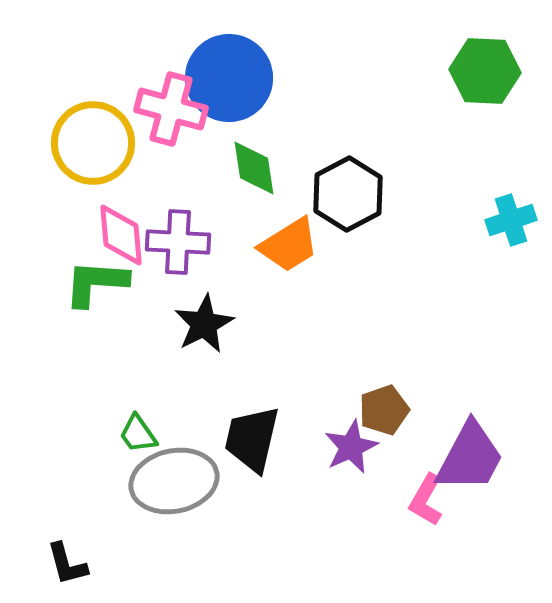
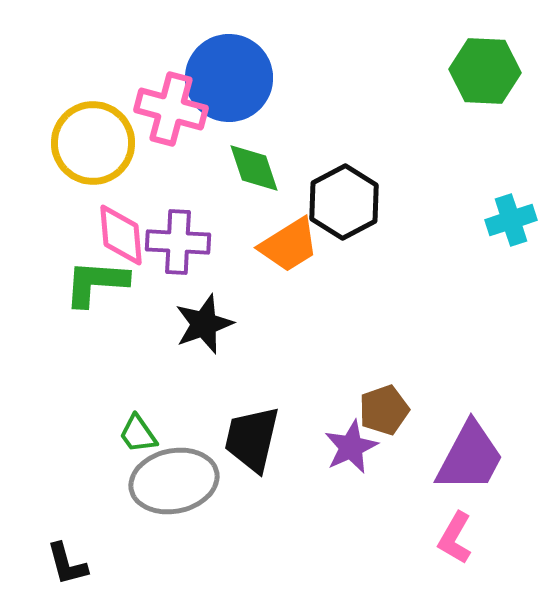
green diamond: rotated 10 degrees counterclockwise
black hexagon: moved 4 px left, 8 px down
black star: rotated 8 degrees clockwise
pink L-shape: moved 29 px right, 38 px down
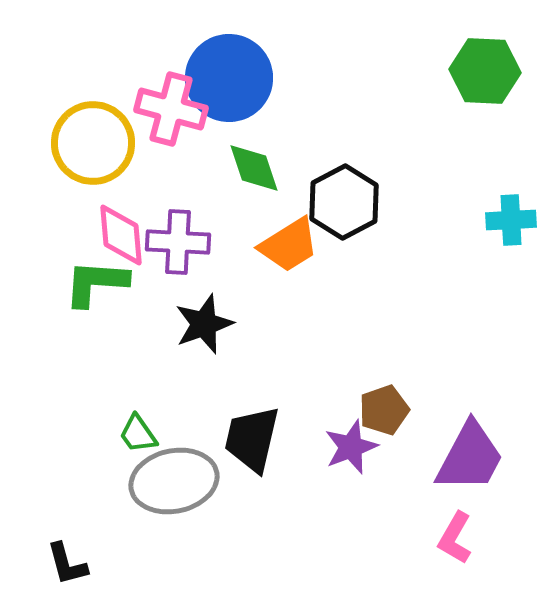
cyan cross: rotated 15 degrees clockwise
purple star: rotated 4 degrees clockwise
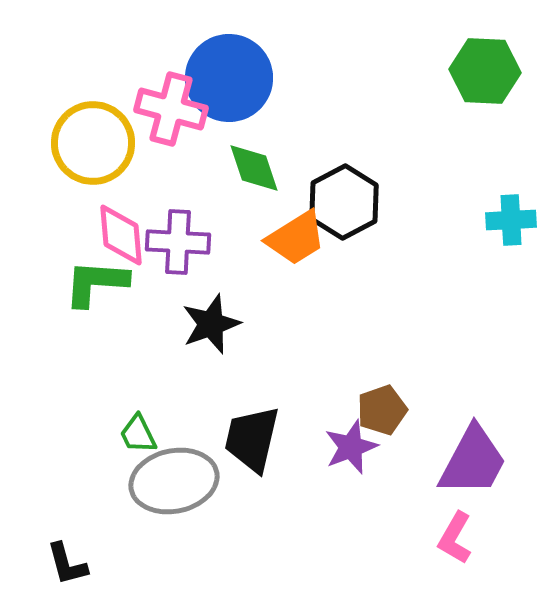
orange trapezoid: moved 7 px right, 7 px up
black star: moved 7 px right
brown pentagon: moved 2 px left
green trapezoid: rotated 9 degrees clockwise
purple trapezoid: moved 3 px right, 4 px down
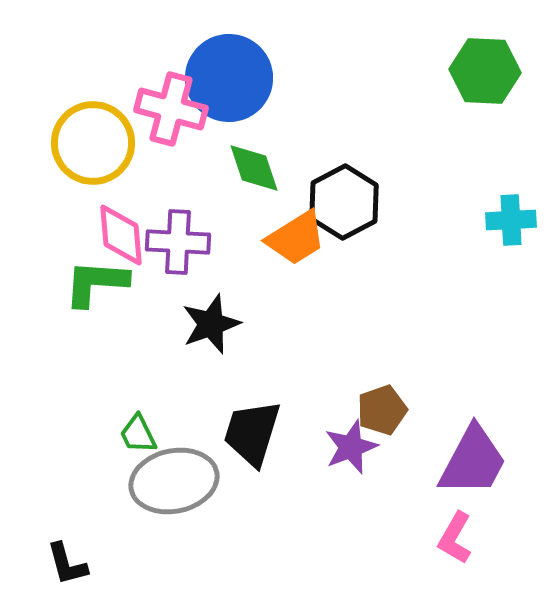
black trapezoid: moved 6 px up; rotated 4 degrees clockwise
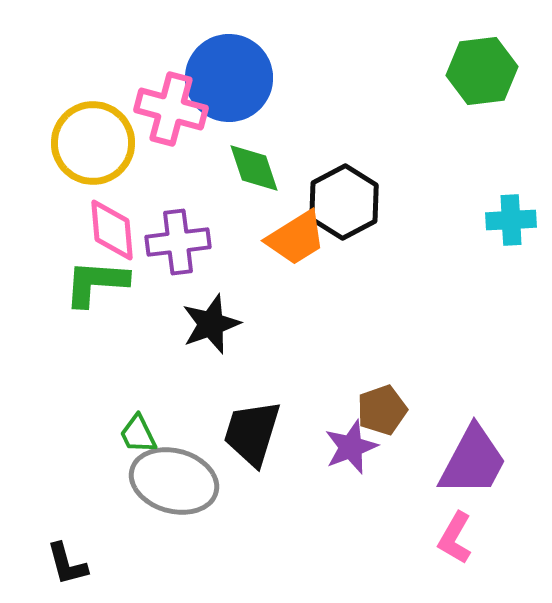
green hexagon: moved 3 px left; rotated 10 degrees counterclockwise
pink diamond: moved 9 px left, 5 px up
purple cross: rotated 10 degrees counterclockwise
gray ellipse: rotated 28 degrees clockwise
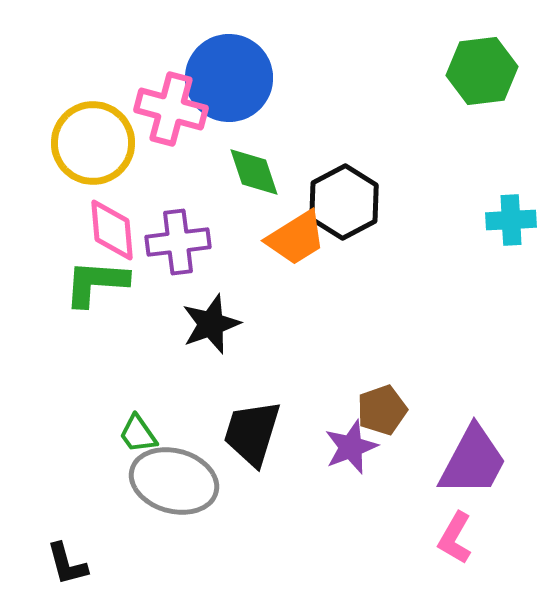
green diamond: moved 4 px down
green trapezoid: rotated 9 degrees counterclockwise
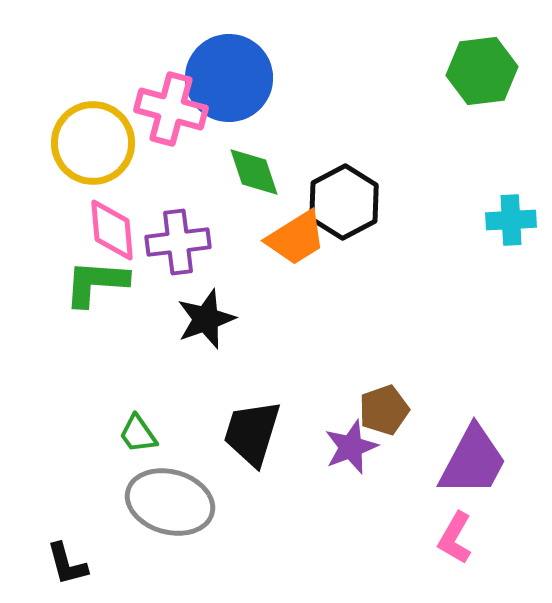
black star: moved 5 px left, 5 px up
brown pentagon: moved 2 px right
gray ellipse: moved 4 px left, 21 px down
